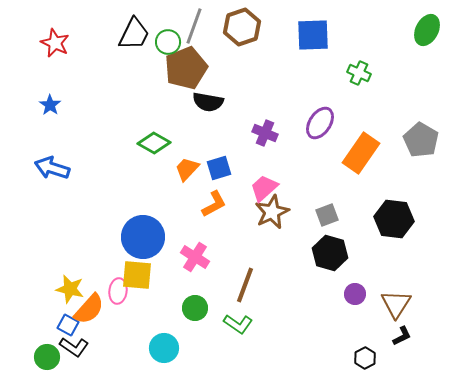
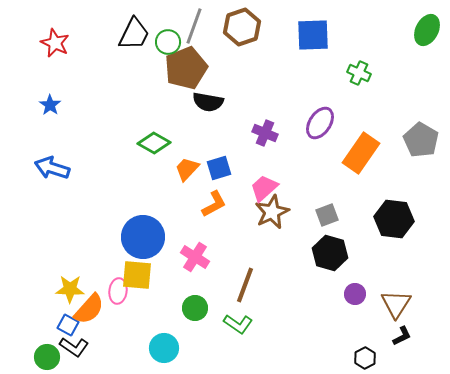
yellow star at (70, 289): rotated 12 degrees counterclockwise
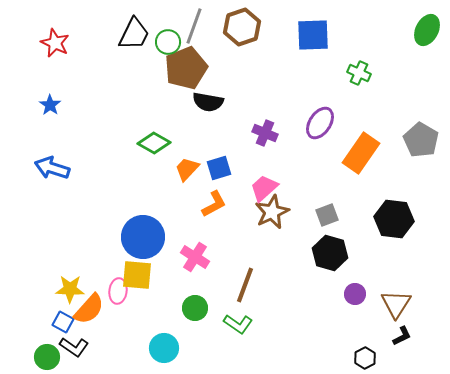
blue square at (68, 325): moved 5 px left, 3 px up
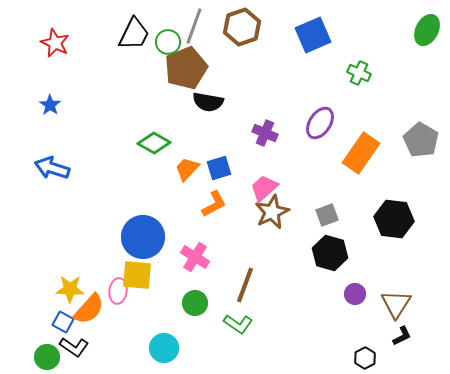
blue square at (313, 35): rotated 21 degrees counterclockwise
green circle at (195, 308): moved 5 px up
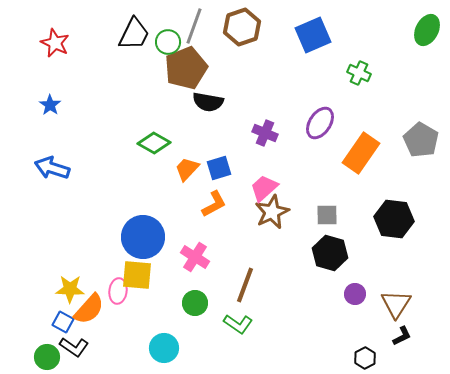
gray square at (327, 215): rotated 20 degrees clockwise
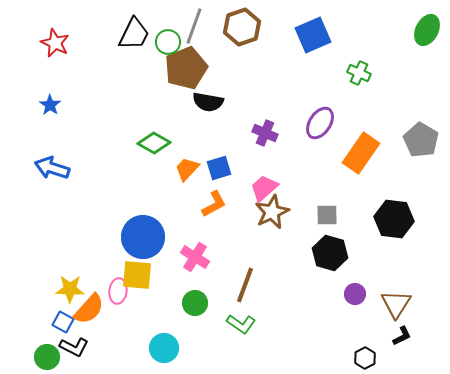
green L-shape at (238, 324): moved 3 px right
black L-shape at (74, 347): rotated 8 degrees counterclockwise
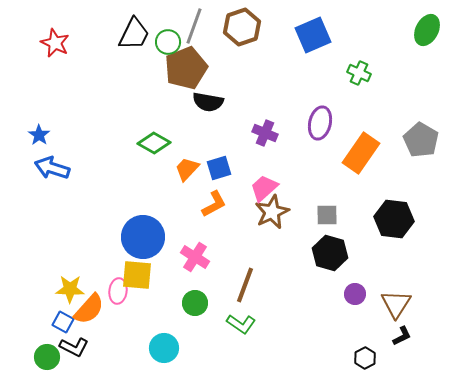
blue star at (50, 105): moved 11 px left, 30 px down
purple ellipse at (320, 123): rotated 20 degrees counterclockwise
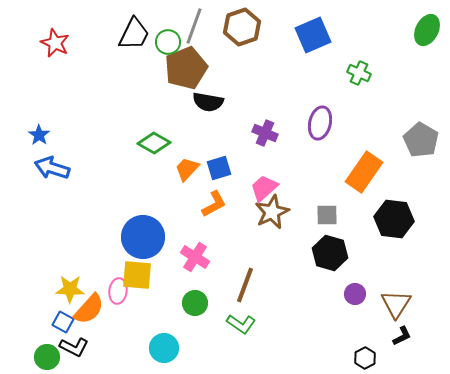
orange rectangle at (361, 153): moved 3 px right, 19 px down
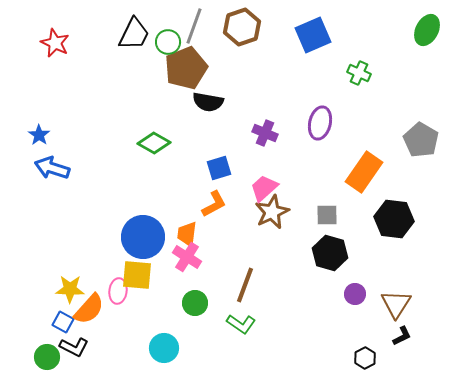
orange trapezoid at (187, 169): moved 65 px down; rotated 36 degrees counterclockwise
pink cross at (195, 257): moved 8 px left
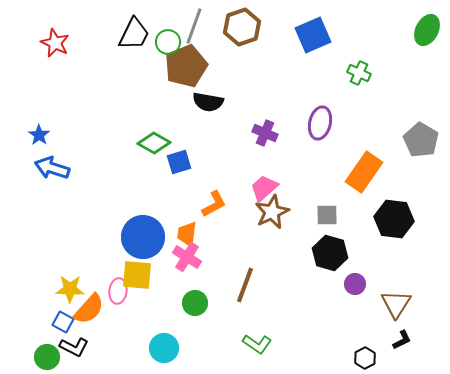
brown pentagon at (186, 68): moved 2 px up
blue square at (219, 168): moved 40 px left, 6 px up
purple circle at (355, 294): moved 10 px up
green L-shape at (241, 324): moved 16 px right, 20 px down
black L-shape at (402, 336): moved 4 px down
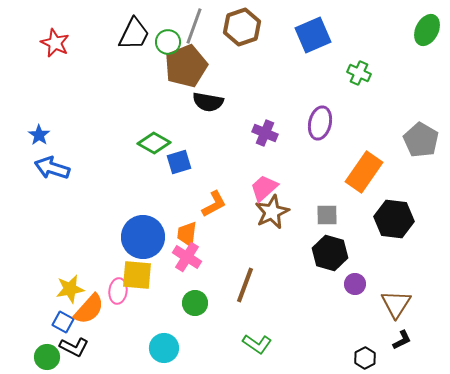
yellow star at (70, 289): rotated 12 degrees counterclockwise
